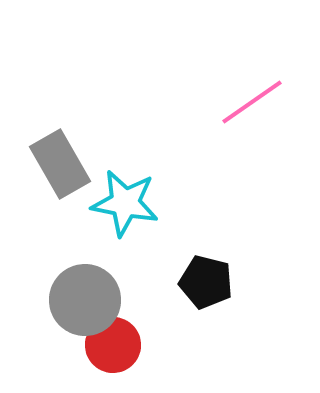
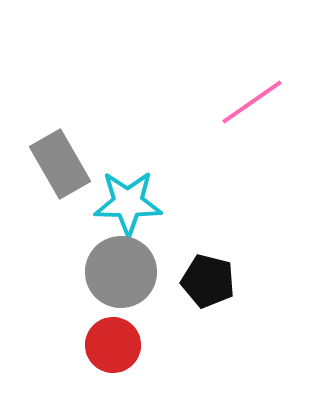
cyan star: moved 3 px right; rotated 10 degrees counterclockwise
black pentagon: moved 2 px right, 1 px up
gray circle: moved 36 px right, 28 px up
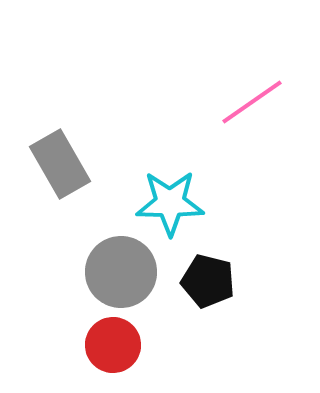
cyan star: moved 42 px right
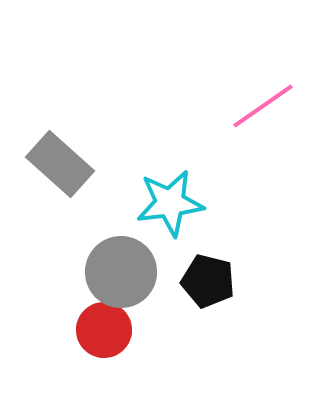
pink line: moved 11 px right, 4 px down
gray rectangle: rotated 18 degrees counterclockwise
cyan star: rotated 8 degrees counterclockwise
red circle: moved 9 px left, 15 px up
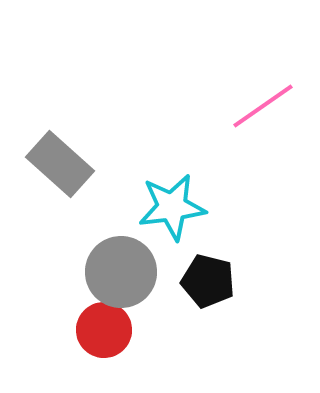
cyan star: moved 2 px right, 4 px down
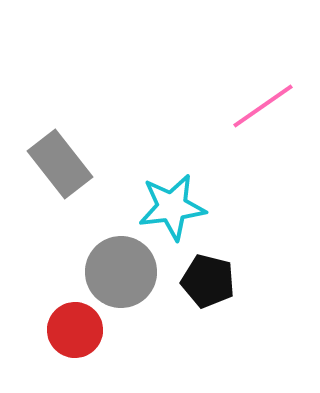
gray rectangle: rotated 10 degrees clockwise
red circle: moved 29 px left
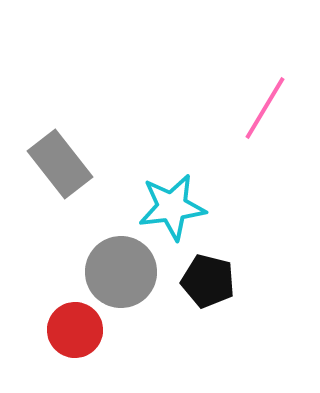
pink line: moved 2 px right, 2 px down; rotated 24 degrees counterclockwise
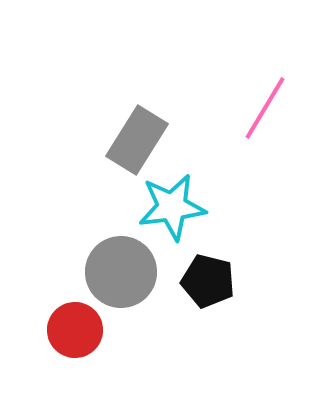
gray rectangle: moved 77 px right, 24 px up; rotated 70 degrees clockwise
